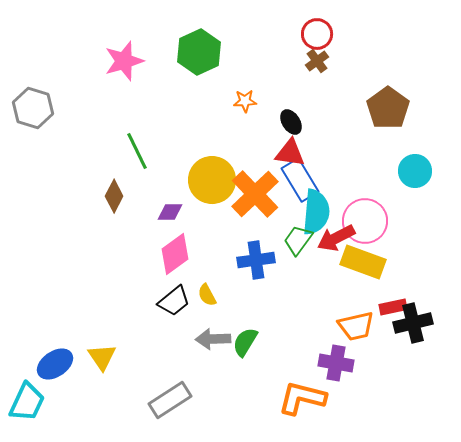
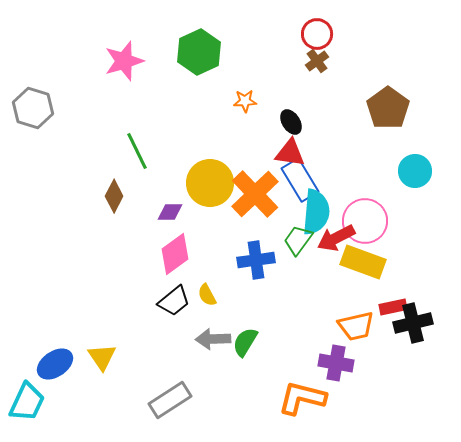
yellow circle: moved 2 px left, 3 px down
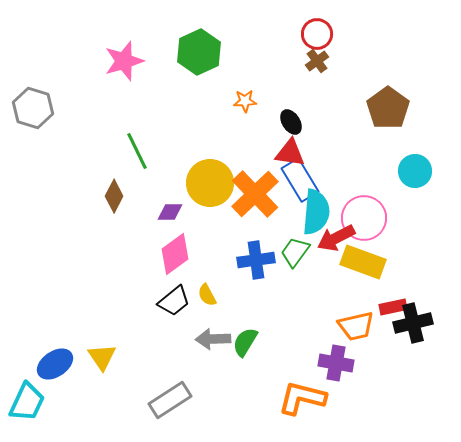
pink circle: moved 1 px left, 3 px up
green trapezoid: moved 3 px left, 12 px down
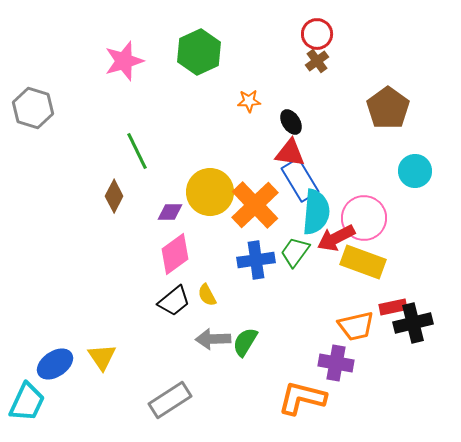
orange star: moved 4 px right
yellow circle: moved 9 px down
orange cross: moved 11 px down
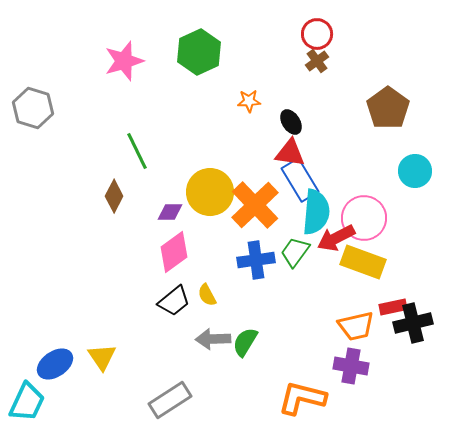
pink diamond: moved 1 px left, 2 px up
purple cross: moved 15 px right, 3 px down
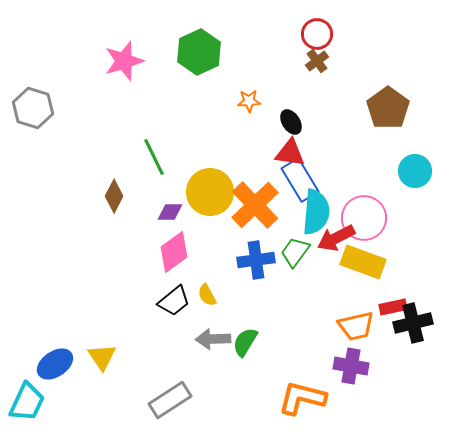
green line: moved 17 px right, 6 px down
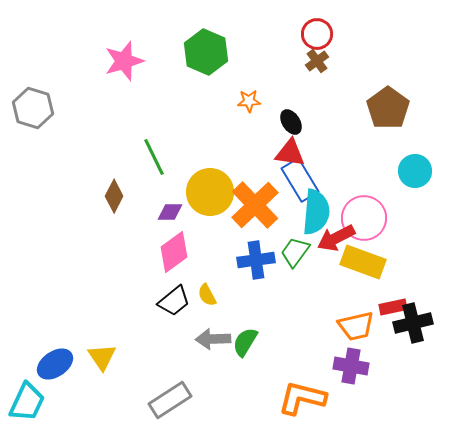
green hexagon: moved 7 px right; rotated 12 degrees counterclockwise
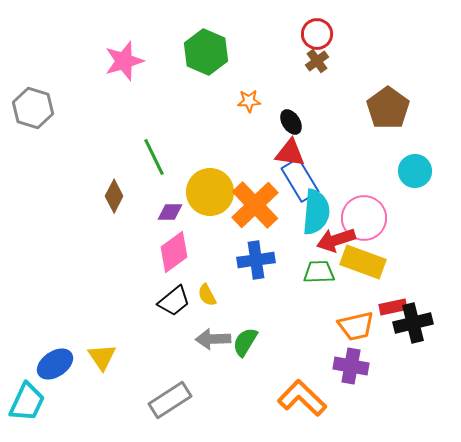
red arrow: moved 2 px down; rotated 9 degrees clockwise
green trapezoid: moved 24 px right, 20 px down; rotated 52 degrees clockwise
orange L-shape: rotated 30 degrees clockwise
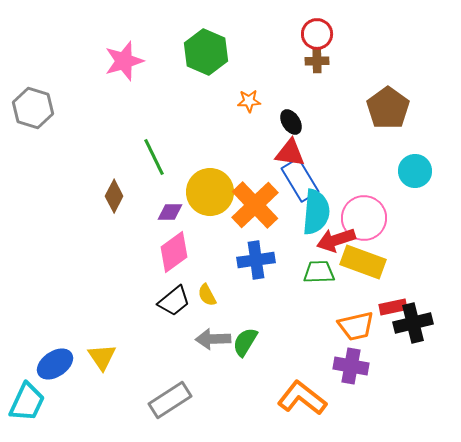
brown cross: rotated 35 degrees clockwise
orange L-shape: rotated 6 degrees counterclockwise
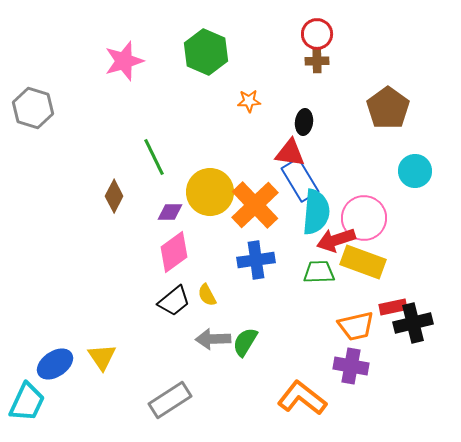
black ellipse: moved 13 px right; rotated 40 degrees clockwise
